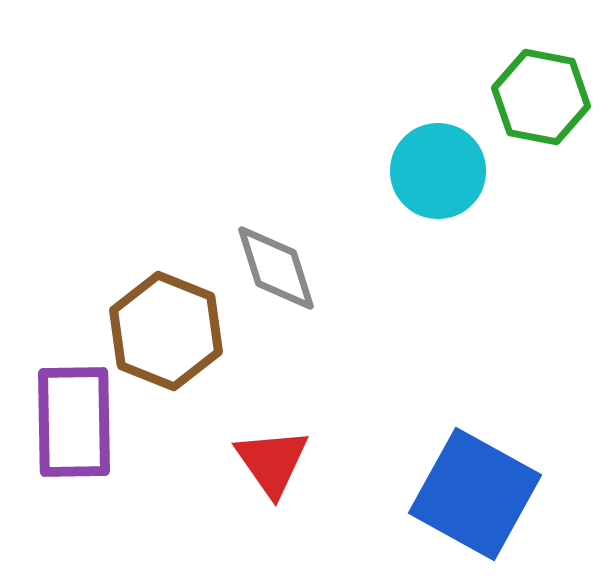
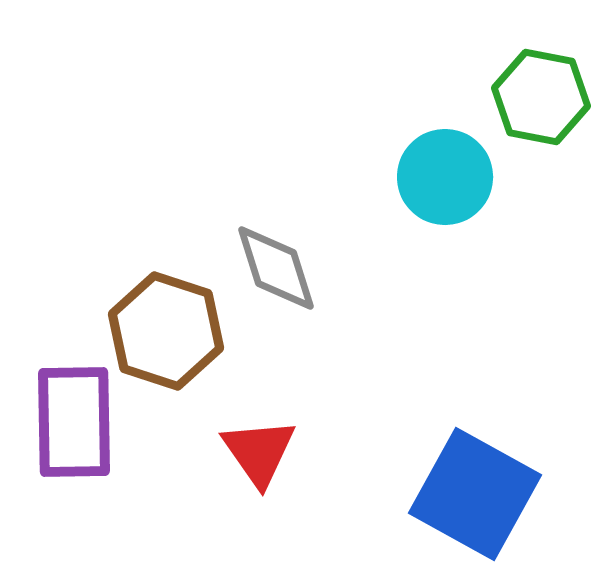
cyan circle: moved 7 px right, 6 px down
brown hexagon: rotated 4 degrees counterclockwise
red triangle: moved 13 px left, 10 px up
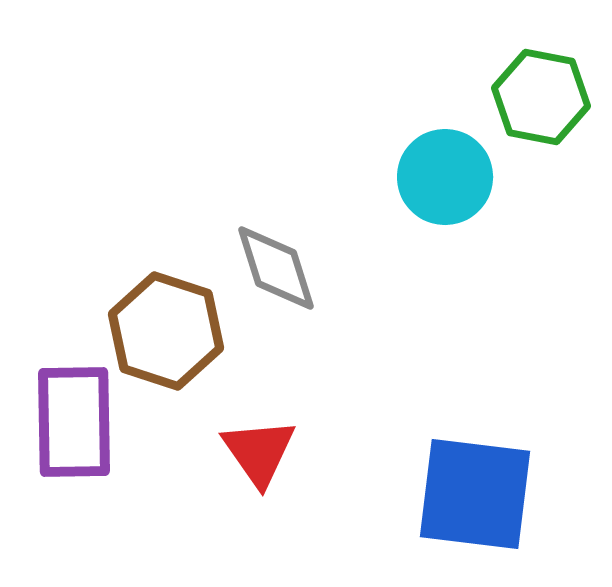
blue square: rotated 22 degrees counterclockwise
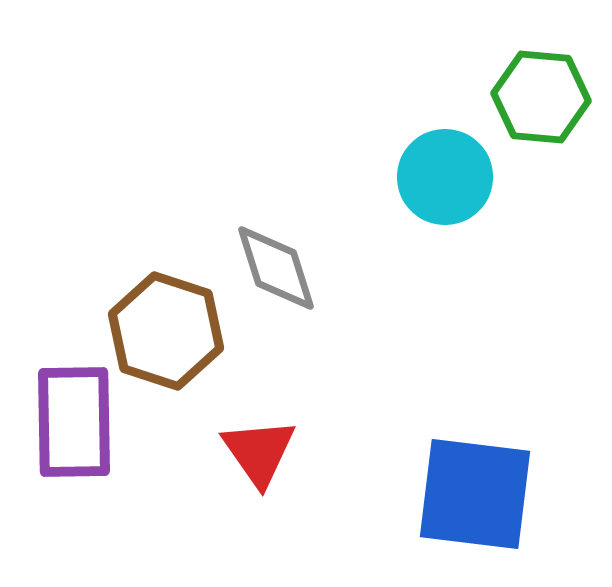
green hexagon: rotated 6 degrees counterclockwise
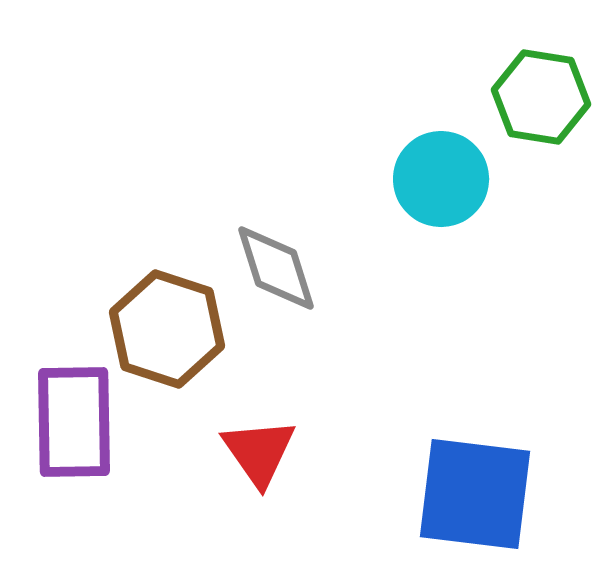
green hexagon: rotated 4 degrees clockwise
cyan circle: moved 4 px left, 2 px down
brown hexagon: moved 1 px right, 2 px up
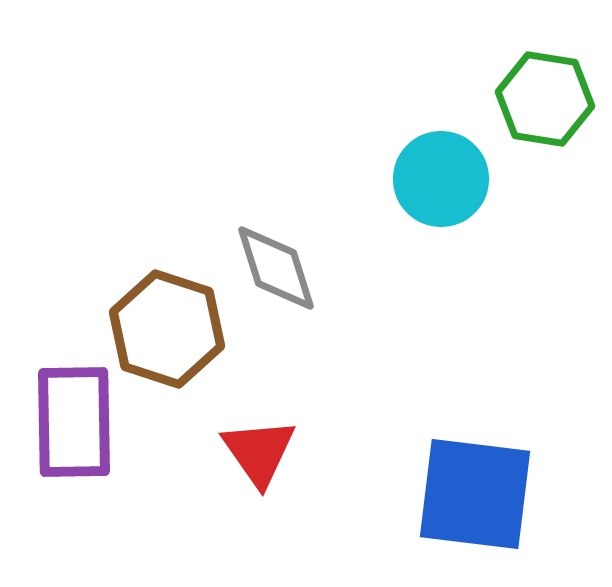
green hexagon: moved 4 px right, 2 px down
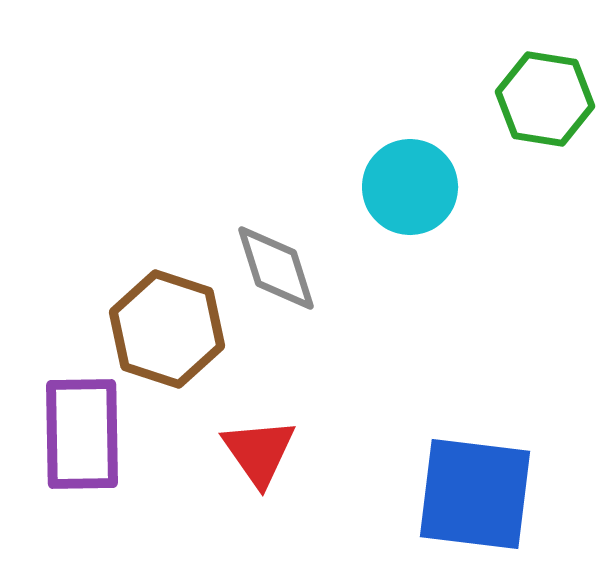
cyan circle: moved 31 px left, 8 px down
purple rectangle: moved 8 px right, 12 px down
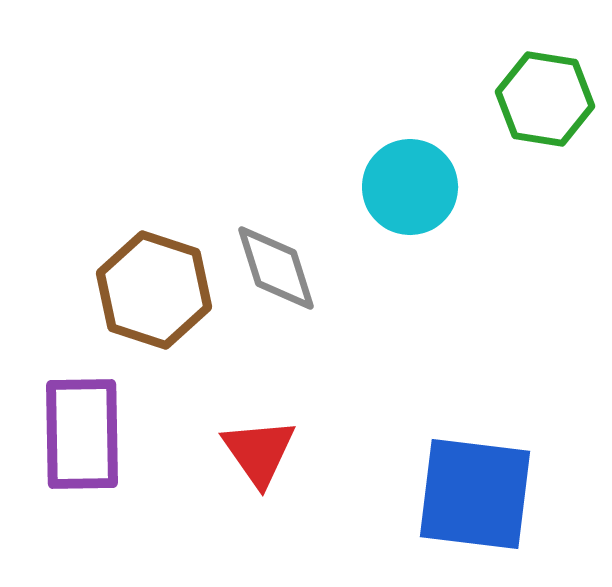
brown hexagon: moved 13 px left, 39 px up
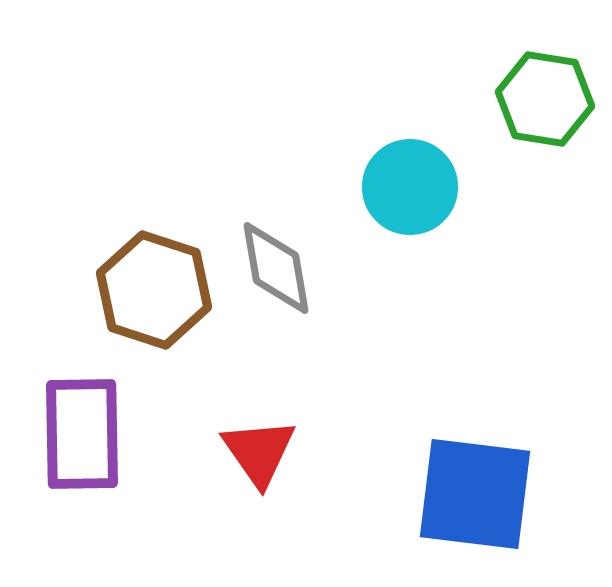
gray diamond: rotated 8 degrees clockwise
